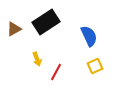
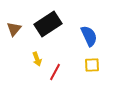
black rectangle: moved 2 px right, 2 px down
brown triangle: rotated 21 degrees counterclockwise
yellow square: moved 3 px left, 1 px up; rotated 21 degrees clockwise
red line: moved 1 px left
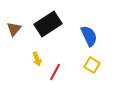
yellow square: rotated 35 degrees clockwise
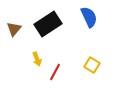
blue semicircle: moved 19 px up
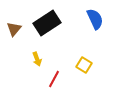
blue semicircle: moved 6 px right, 2 px down
black rectangle: moved 1 px left, 1 px up
yellow square: moved 8 px left
red line: moved 1 px left, 7 px down
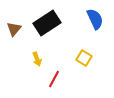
yellow square: moved 7 px up
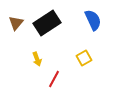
blue semicircle: moved 2 px left, 1 px down
brown triangle: moved 2 px right, 6 px up
yellow square: rotated 28 degrees clockwise
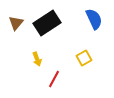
blue semicircle: moved 1 px right, 1 px up
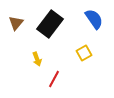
blue semicircle: rotated 10 degrees counterclockwise
black rectangle: moved 3 px right, 1 px down; rotated 20 degrees counterclockwise
yellow square: moved 5 px up
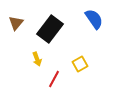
black rectangle: moved 5 px down
yellow square: moved 4 px left, 11 px down
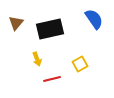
black rectangle: rotated 40 degrees clockwise
red line: moved 2 px left; rotated 48 degrees clockwise
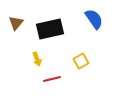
yellow square: moved 1 px right, 3 px up
